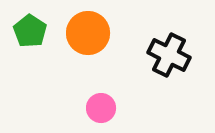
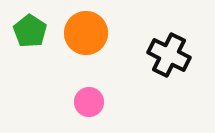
orange circle: moved 2 px left
pink circle: moved 12 px left, 6 px up
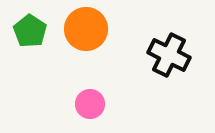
orange circle: moved 4 px up
pink circle: moved 1 px right, 2 px down
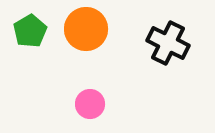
green pentagon: rotated 8 degrees clockwise
black cross: moved 1 px left, 12 px up
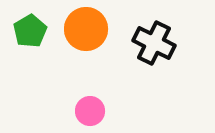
black cross: moved 14 px left
pink circle: moved 7 px down
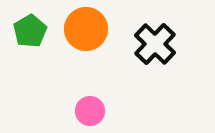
black cross: moved 1 px right, 1 px down; rotated 18 degrees clockwise
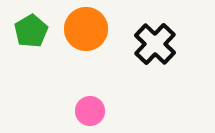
green pentagon: moved 1 px right
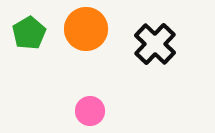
green pentagon: moved 2 px left, 2 px down
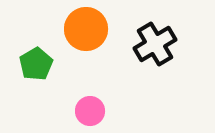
green pentagon: moved 7 px right, 31 px down
black cross: rotated 15 degrees clockwise
